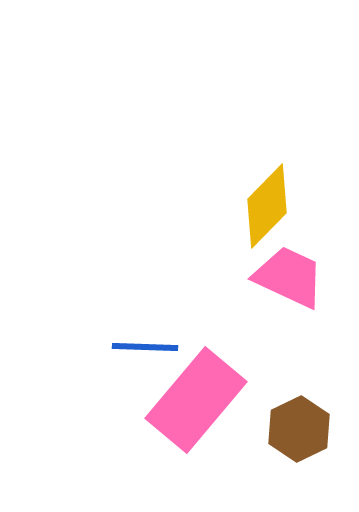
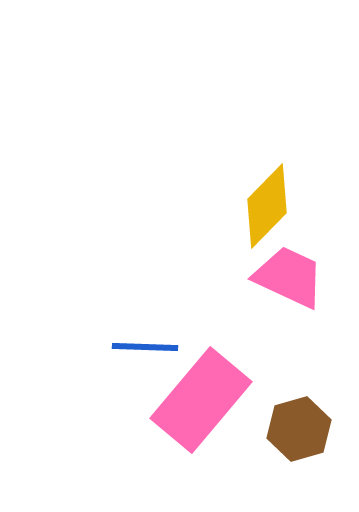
pink rectangle: moved 5 px right
brown hexagon: rotated 10 degrees clockwise
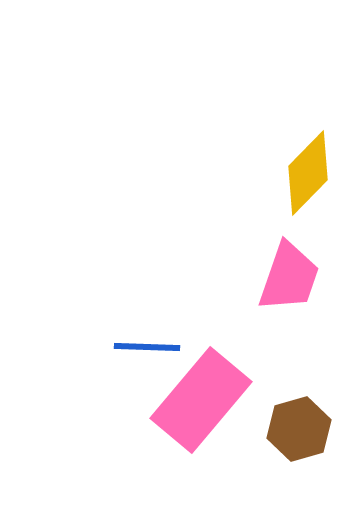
yellow diamond: moved 41 px right, 33 px up
pink trapezoid: rotated 84 degrees clockwise
blue line: moved 2 px right
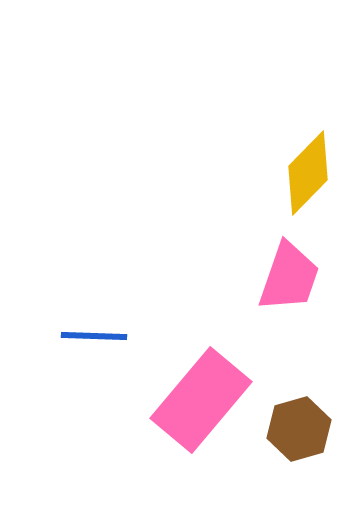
blue line: moved 53 px left, 11 px up
